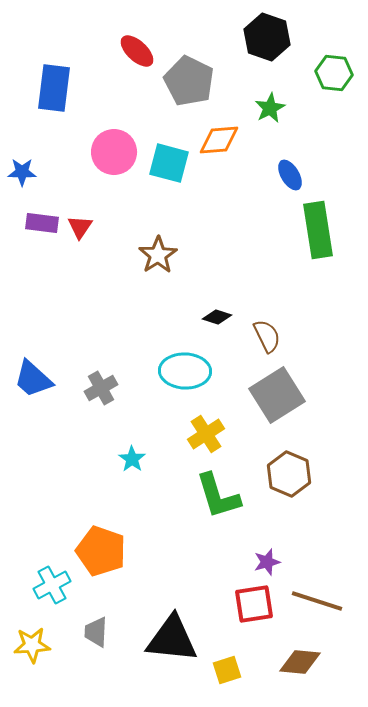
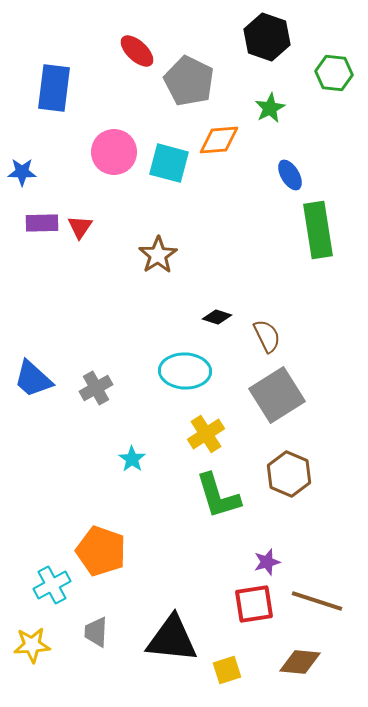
purple rectangle: rotated 8 degrees counterclockwise
gray cross: moved 5 px left
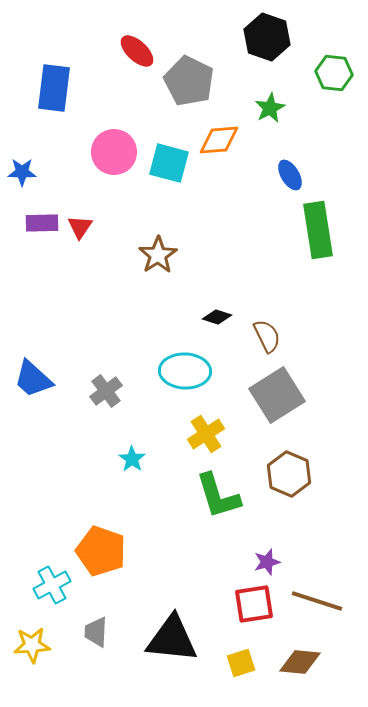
gray cross: moved 10 px right, 3 px down; rotated 8 degrees counterclockwise
yellow square: moved 14 px right, 7 px up
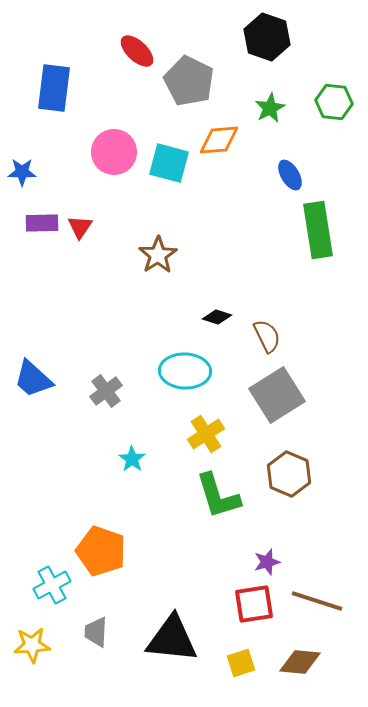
green hexagon: moved 29 px down
